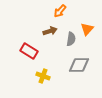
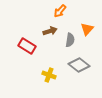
gray semicircle: moved 1 px left, 1 px down
red rectangle: moved 2 px left, 5 px up
gray diamond: rotated 40 degrees clockwise
yellow cross: moved 6 px right, 1 px up
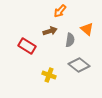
orange triangle: rotated 32 degrees counterclockwise
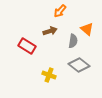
gray semicircle: moved 3 px right, 1 px down
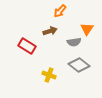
orange triangle: rotated 24 degrees clockwise
gray semicircle: moved 1 px right, 1 px down; rotated 72 degrees clockwise
